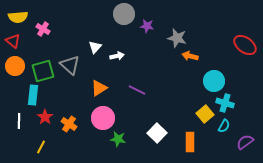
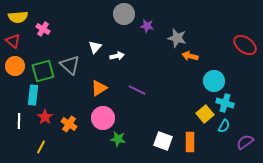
white square: moved 6 px right, 8 px down; rotated 24 degrees counterclockwise
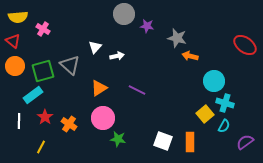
cyan rectangle: rotated 48 degrees clockwise
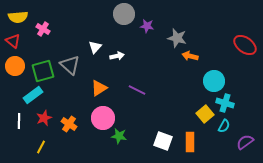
red star: moved 1 px left, 1 px down; rotated 14 degrees clockwise
green star: moved 1 px right, 3 px up
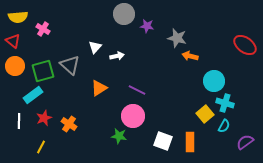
pink circle: moved 30 px right, 2 px up
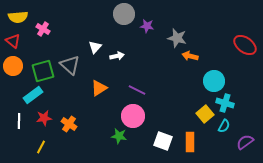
orange circle: moved 2 px left
red star: rotated 14 degrees clockwise
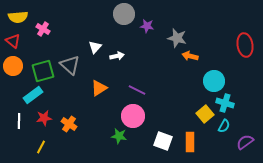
red ellipse: rotated 45 degrees clockwise
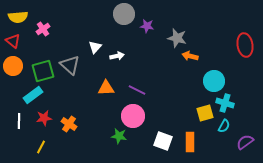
pink cross: rotated 24 degrees clockwise
orange triangle: moved 7 px right; rotated 30 degrees clockwise
yellow square: moved 1 px up; rotated 24 degrees clockwise
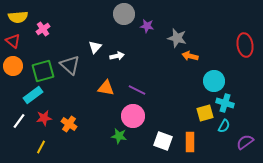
orange triangle: rotated 12 degrees clockwise
white line: rotated 35 degrees clockwise
